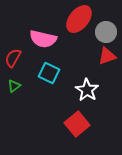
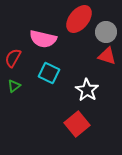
red triangle: rotated 36 degrees clockwise
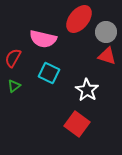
red square: rotated 15 degrees counterclockwise
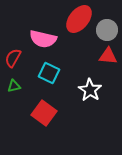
gray circle: moved 1 px right, 2 px up
red triangle: moved 1 px right; rotated 12 degrees counterclockwise
green triangle: rotated 24 degrees clockwise
white star: moved 3 px right
red square: moved 33 px left, 11 px up
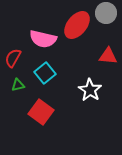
red ellipse: moved 2 px left, 6 px down
gray circle: moved 1 px left, 17 px up
cyan square: moved 4 px left; rotated 25 degrees clockwise
green triangle: moved 4 px right, 1 px up
red square: moved 3 px left, 1 px up
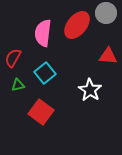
pink semicircle: moved 6 px up; rotated 84 degrees clockwise
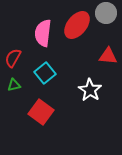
green triangle: moved 4 px left
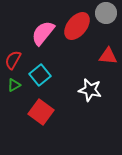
red ellipse: moved 1 px down
pink semicircle: rotated 32 degrees clockwise
red semicircle: moved 2 px down
cyan square: moved 5 px left, 2 px down
green triangle: rotated 16 degrees counterclockwise
white star: rotated 20 degrees counterclockwise
